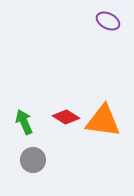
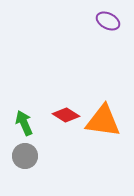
red diamond: moved 2 px up
green arrow: moved 1 px down
gray circle: moved 8 px left, 4 px up
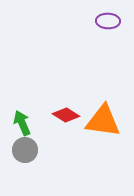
purple ellipse: rotated 25 degrees counterclockwise
green arrow: moved 2 px left
gray circle: moved 6 px up
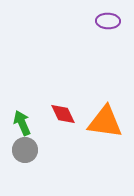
red diamond: moved 3 px left, 1 px up; rotated 32 degrees clockwise
orange triangle: moved 2 px right, 1 px down
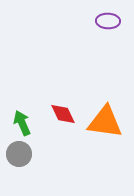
gray circle: moved 6 px left, 4 px down
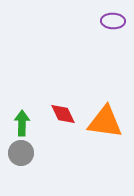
purple ellipse: moved 5 px right
green arrow: rotated 25 degrees clockwise
gray circle: moved 2 px right, 1 px up
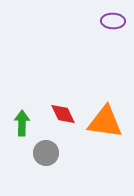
gray circle: moved 25 px right
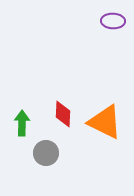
red diamond: rotated 28 degrees clockwise
orange triangle: rotated 18 degrees clockwise
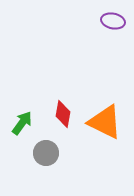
purple ellipse: rotated 10 degrees clockwise
red diamond: rotated 8 degrees clockwise
green arrow: rotated 35 degrees clockwise
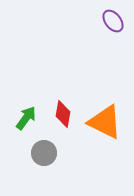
purple ellipse: rotated 40 degrees clockwise
green arrow: moved 4 px right, 5 px up
gray circle: moved 2 px left
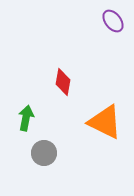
red diamond: moved 32 px up
green arrow: rotated 25 degrees counterclockwise
